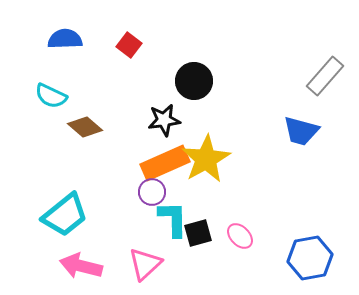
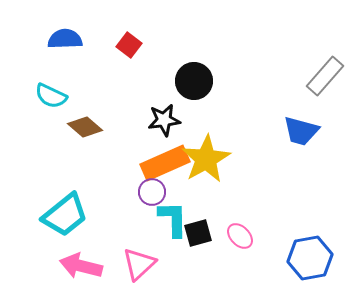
pink triangle: moved 6 px left
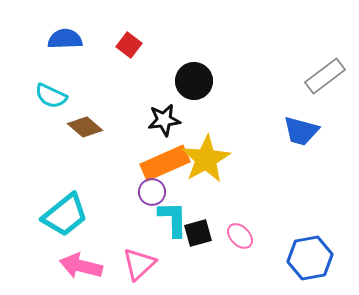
gray rectangle: rotated 12 degrees clockwise
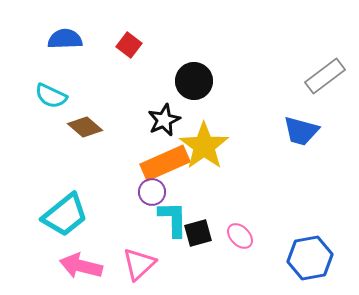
black star: rotated 16 degrees counterclockwise
yellow star: moved 2 px left, 13 px up; rotated 6 degrees counterclockwise
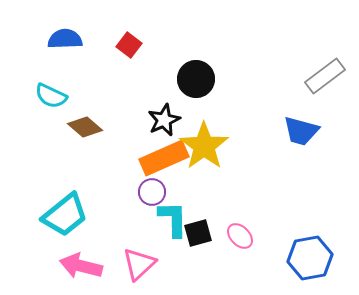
black circle: moved 2 px right, 2 px up
orange rectangle: moved 1 px left, 5 px up
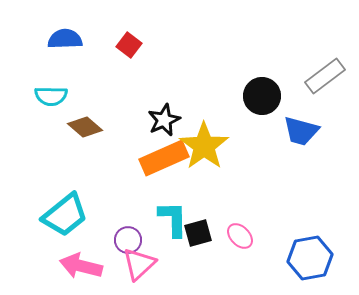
black circle: moved 66 px right, 17 px down
cyan semicircle: rotated 24 degrees counterclockwise
purple circle: moved 24 px left, 48 px down
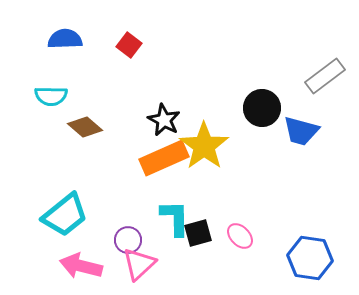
black circle: moved 12 px down
black star: rotated 20 degrees counterclockwise
cyan L-shape: moved 2 px right, 1 px up
blue hexagon: rotated 18 degrees clockwise
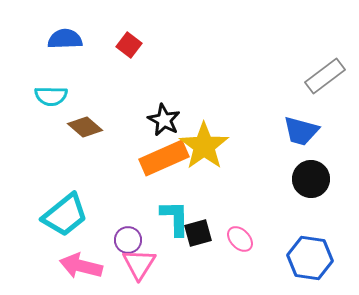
black circle: moved 49 px right, 71 px down
pink ellipse: moved 3 px down
pink triangle: rotated 15 degrees counterclockwise
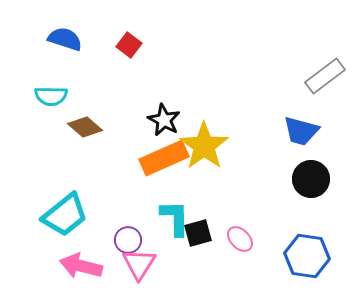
blue semicircle: rotated 20 degrees clockwise
blue hexagon: moved 3 px left, 2 px up
